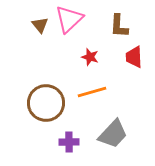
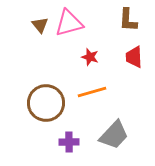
pink triangle: moved 4 px down; rotated 28 degrees clockwise
brown L-shape: moved 9 px right, 6 px up
gray trapezoid: moved 1 px right, 1 px down
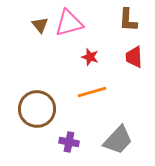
brown circle: moved 9 px left, 6 px down
gray trapezoid: moved 4 px right, 5 px down
purple cross: rotated 12 degrees clockwise
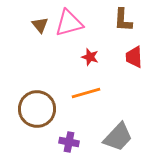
brown L-shape: moved 5 px left
orange line: moved 6 px left, 1 px down
gray trapezoid: moved 3 px up
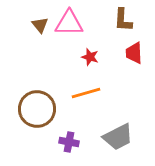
pink triangle: rotated 16 degrees clockwise
red trapezoid: moved 4 px up
gray trapezoid: rotated 20 degrees clockwise
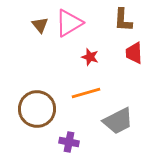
pink triangle: rotated 32 degrees counterclockwise
gray trapezoid: moved 16 px up
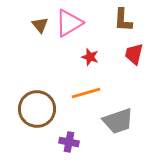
red trapezoid: moved 1 px down; rotated 15 degrees clockwise
gray trapezoid: rotated 8 degrees clockwise
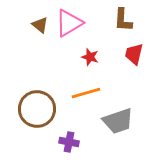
brown triangle: rotated 12 degrees counterclockwise
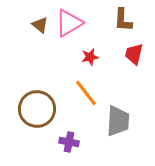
red star: rotated 30 degrees counterclockwise
orange line: rotated 68 degrees clockwise
gray trapezoid: rotated 68 degrees counterclockwise
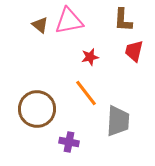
pink triangle: moved 2 px up; rotated 20 degrees clockwise
red trapezoid: moved 3 px up
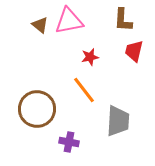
orange line: moved 2 px left, 3 px up
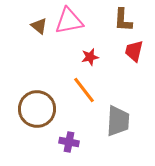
brown triangle: moved 1 px left, 1 px down
